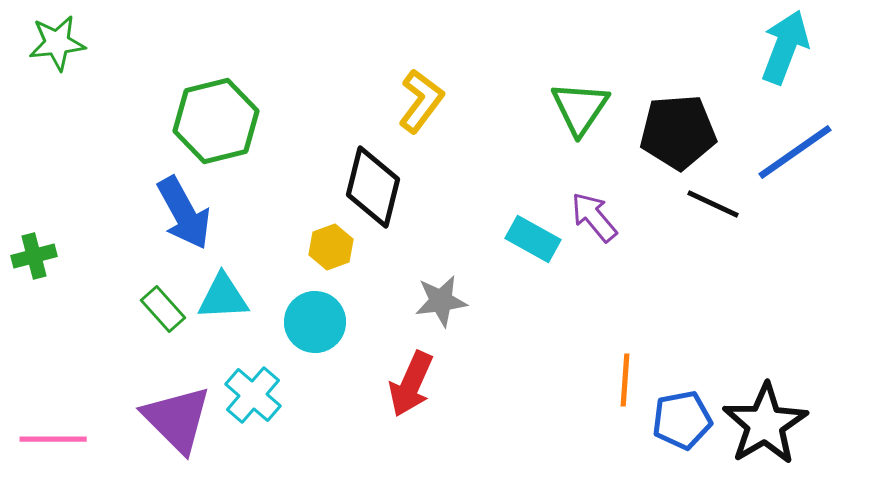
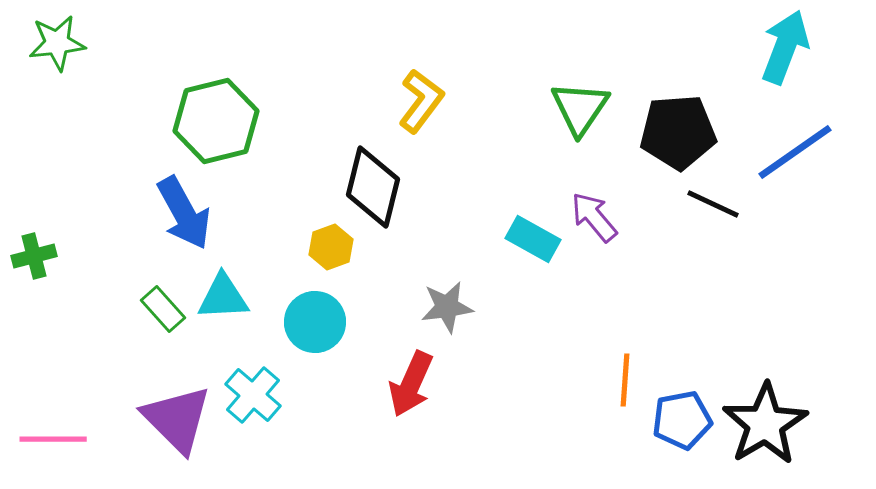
gray star: moved 6 px right, 6 px down
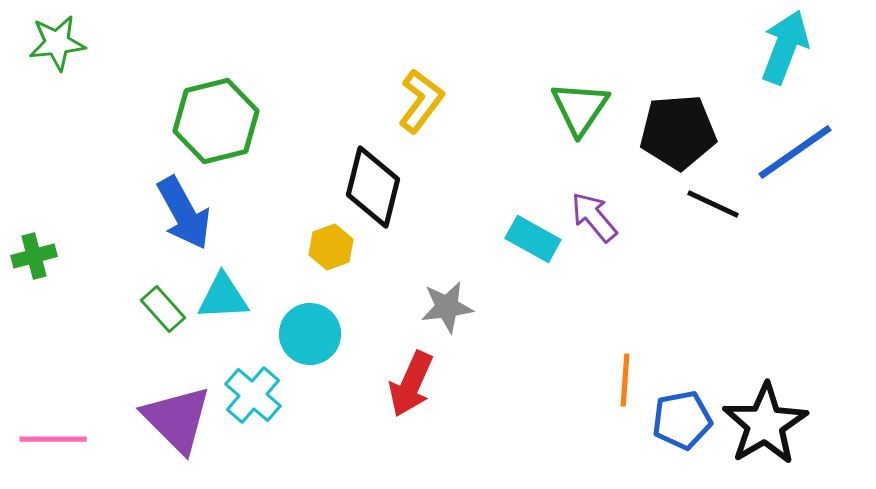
cyan circle: moved 5 px left, 12 px down
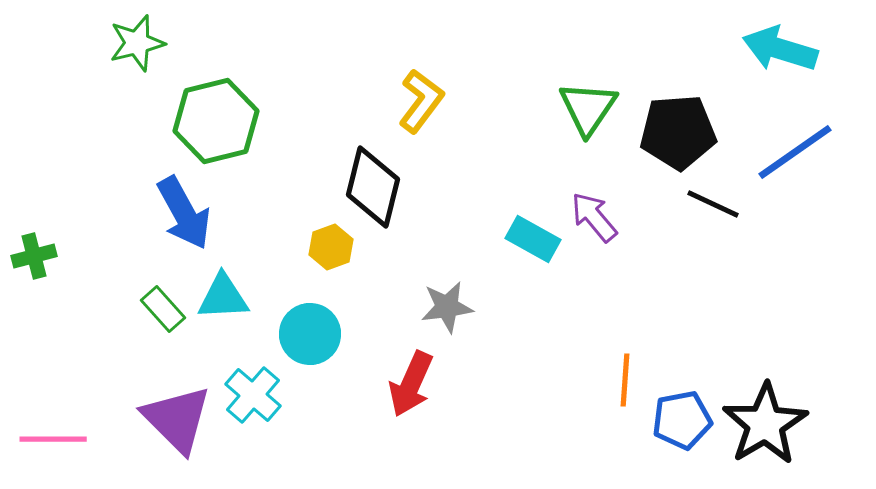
green star: moved 80 px right; rotated 8 degrees counterclockwise
cyan arrow: moved 5 px left, 2 px down; rotated 94 degrees counterclockwise
green triangle: moved 8 px right
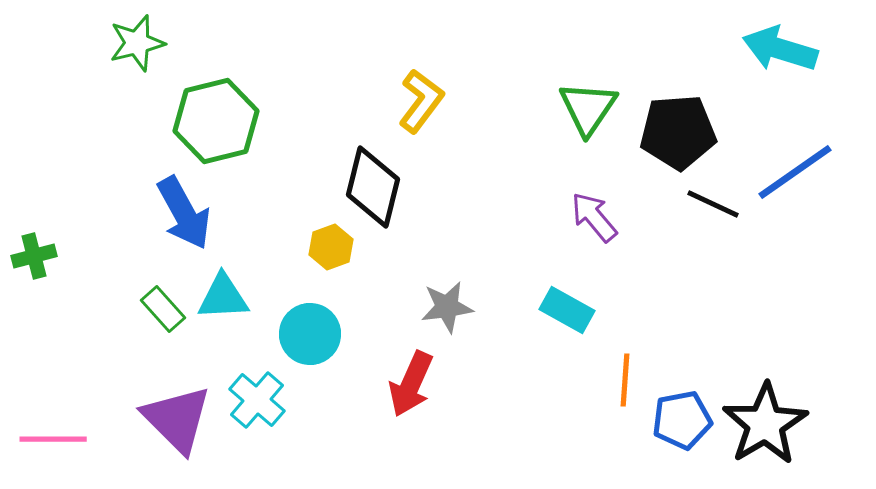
blue line: moved 20 px down
cyan rectangle: moved 34 px right, 71 px down
cyan cross: moved 4 px right, 5 px down
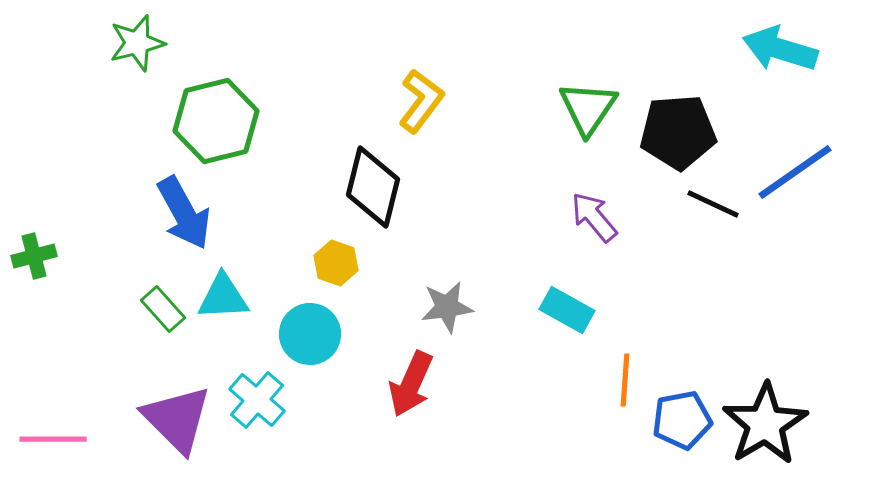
yellow hexagon: moved 5 px right, 16 px down; rotated 21 degrees counterclockwise
